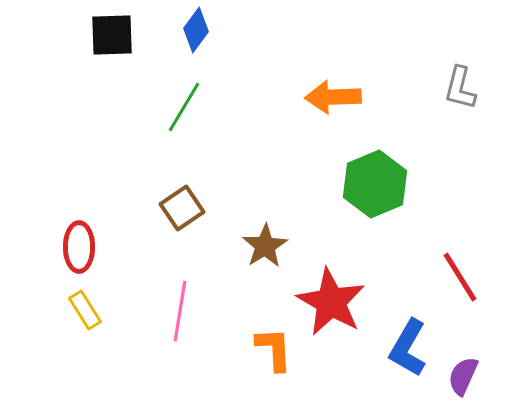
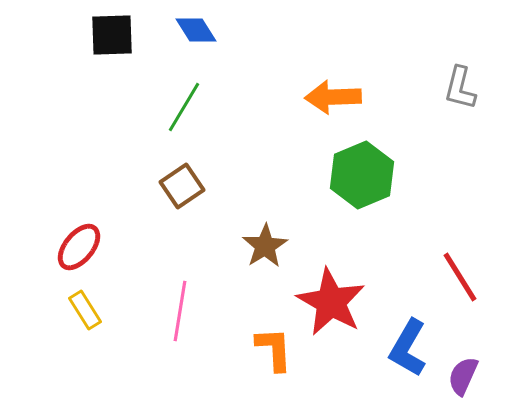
blue diamond: rotated 69 degrees counterclockwise
green hexagon: moved 13 px left, 9 px up
brown square: moved 22 px up
red ellipse: rotated 39 degrees clockwise
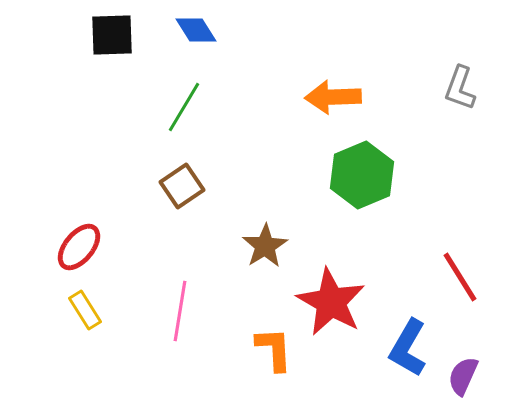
gray L-shape: rotated 6 degrees clockwise
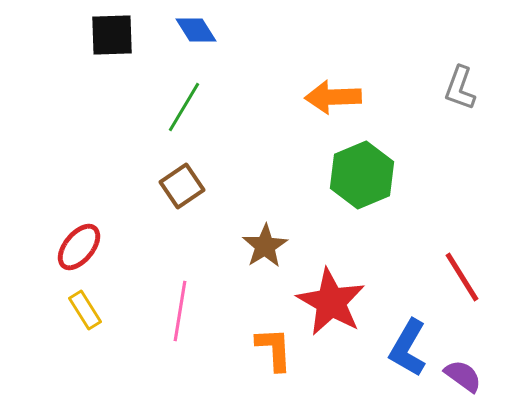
red line: moved 2 px right
purple semicircle: rotated 102 degrees clockwise
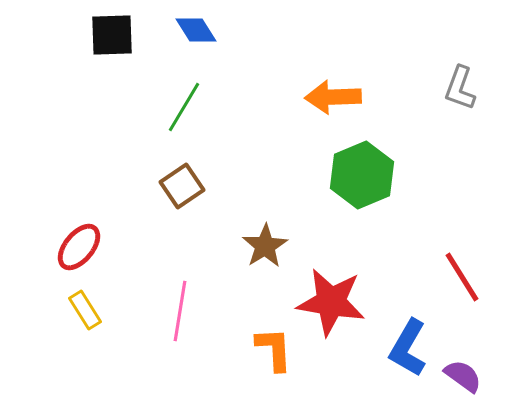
red star: rotated 20 degrees counterclockwise
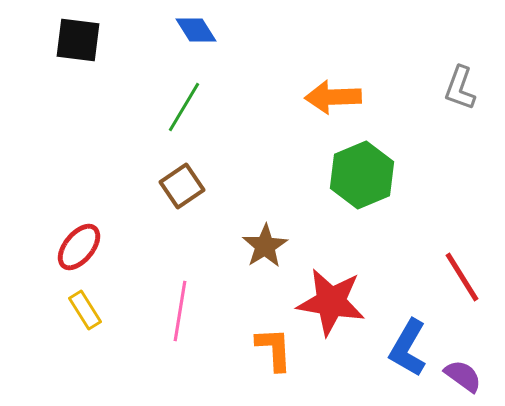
black square: moved 34 px left, 5 px down; rotated 9 degrees clockwise
